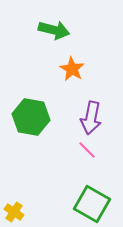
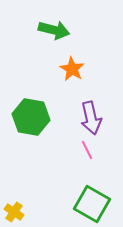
purple arrow: rotated 24 degrees counterclockwise
pink line: rotated 18 degrees clockwise
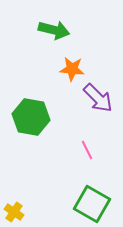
orange star: rotated 25 degrees counterclockwise
purple arrow: moved 7 px right, 20 px up; rotated 32 degrees counterclockwise
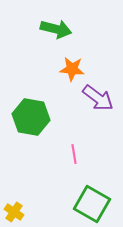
green arrow: moved 2 px right, 1 px up
purple arrow: rotated 8 degrees counterclockwise
pink line: moved 13 px left, 4 px down; rotated 18 degrees clockwise
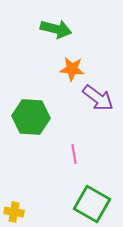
green hexagon: rotated 6 degrees counterclockwise
yellow cross: rotated 24 degrees counterclockwise
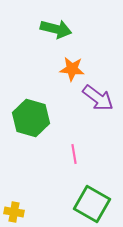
green hexagon: moved 1 px down; rotated 12 degrees clockwise
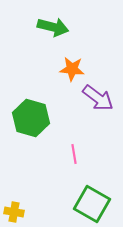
green arrow: moved 3 px left, 2 px up
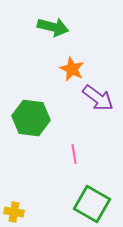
orange star: rotated 20 degrees clockwise
green hexagon: rotated 9 degrees counterclockwise
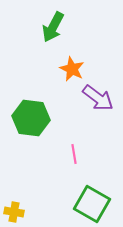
green arrow: rotated 104 degrees clockwise
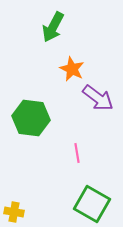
pink line: moved 3 px right, 1 px up
